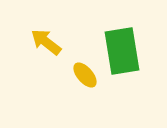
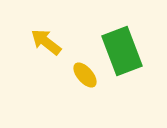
green rectangle: rotated 12 degrees counterclockwise
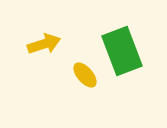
yellow arrow: moved 2 px left, 2 px down; rotated 124 degrees clockwise
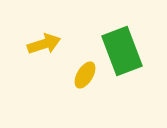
yellow ellipse: rotated 72 degrees clockwise
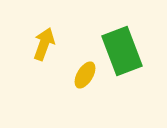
yellow arrow: rotated 52 degrees counterclockwise
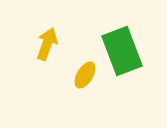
yellow arrow: moved 3 px right
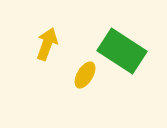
green rectangle: rotated 36 degrees counterclockwise
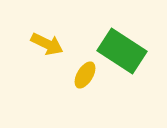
yellow arrow: rotated 96 degrees clockwise
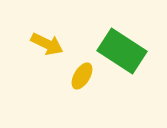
yellow ellipse: moved 3 px left, 1 px down
